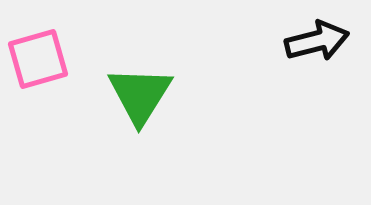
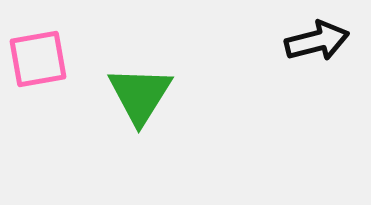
pink square: rotated 6 degrees clockwise
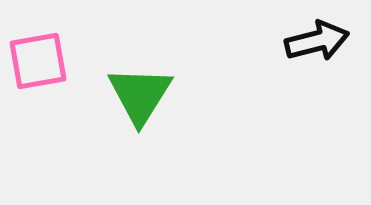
pink square: moved 2 px down
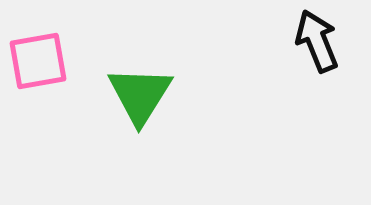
black arrow: rotated 98 degrees counterclockwise
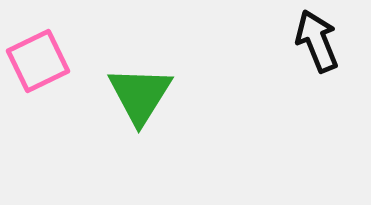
pink square: rotated 16 degrees counterclockwise
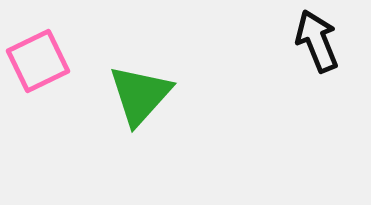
green triangle: rotated 10 degrees clockwise
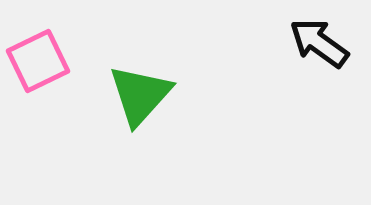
black arrow: moved 2 px right, 2 px down; rotated 32 degrees counterclockwise
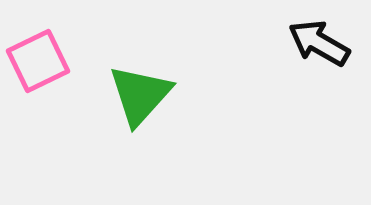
black arrow: rotated 6 degrees counterclockwise
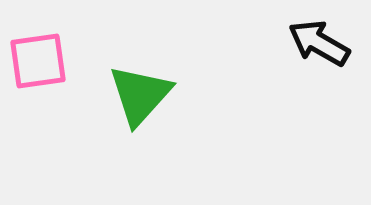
pink square: rotated 18 degrees clockwise
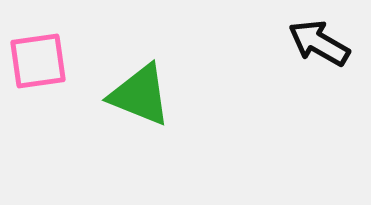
green triangle: rotated 50 degrees counterclockwise
